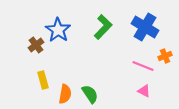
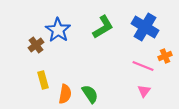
green L-shape: rotated 15 degrees clockwise
pink triangle: rotated 40 degrees clockwise
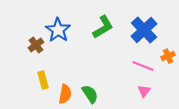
blue cross: moved 1 px left, 3 px down; rotated 16 degrees clockwise
orange cross: moved 3 px right
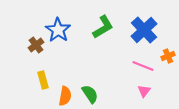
orange semicircle: moved 2 px down
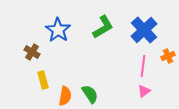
brown cross: moved 4 px left, 7 px down; rotated 21 degrees counterclockwise
pink line: rotated 75 degrees clockwise
pink triangle: rotated 16 degrees clockwise
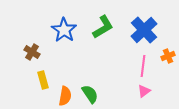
blue star: moved 6 px right
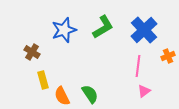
blue star: rotated 20 degrees clockwise
pink line: moved 5 px left
orange semicircle: moved 3 px left; rotated 144 degrees clockwise
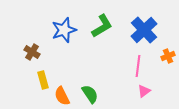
green L-shape: moved 1 px left, 1 px up
